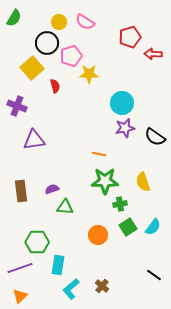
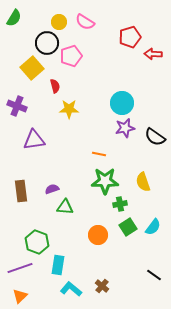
yellow star: moved 20 px left, 35 px down
green hexagon: rotated 20 degrees clockwise
cyan L-shape: rotated 80 degrees clockwise
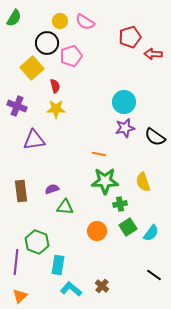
yellow circle: moved 1 px right, 1 px up
cyan circle: moved 2 px right, 1 px up
yellow star: moved 13 px left
cyan semicircle: moved 2 px left, 6 px down
orange circle: moved 1 px left, 4 px up
purple line: moved 4 px left, 6 px up; rotated 65 degrees counterclockwise
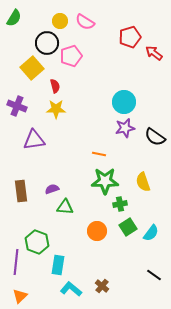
red arrow: moved 1 px right, 1 px up; rotated 36 degrees clockwise
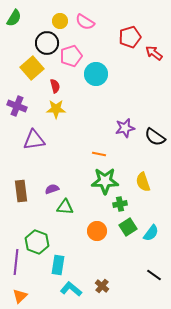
cyan circle: moved 28 px left, 28 px up
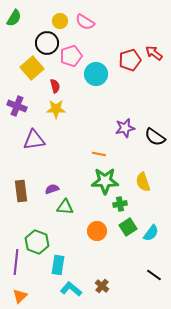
red pentagon: moved 23 px down
